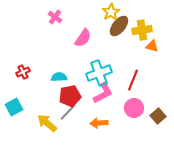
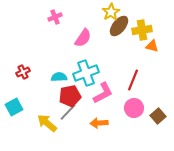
pink cross: rotated 32 degrees clockwise
cyan cross: moved 13 px left
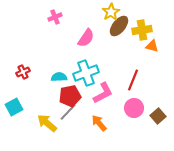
pink semicircle: moved 3 px right
orange arrow: rotated 54 degrees clockwise
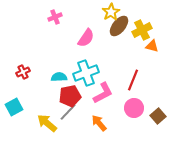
yellow cross: rotated 18 degrees counterclockwise
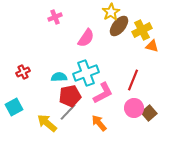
brown square: moved 9 px left, 3 px up
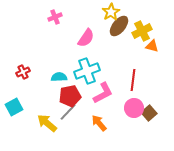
yellow cross: moved 1 px down
cyan cross: moved 1 px right, 2 px up
red line: rotated 15 degrees counterclockwise
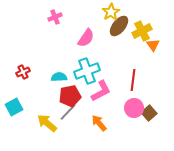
orange triangle: moved 1 px right, 1 px up; rotated 40 degrees clockwise
pink L-shape: moved 2 px left, 2 px up
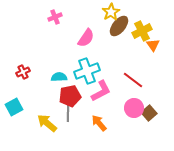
red line: rotated 60 degrees counterclockwise
gray line: rotated 42 degrees counterclockwise
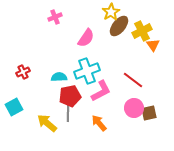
brown square: rotated 28 degrees clockwise
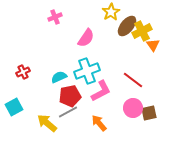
brown ellipse: moved 8 px right
cyan semicircle: rotated 21 degrees counterclockwise
pink circle: moved 1 px left
gray line: rotated 60 degrees clockwise
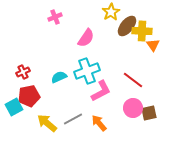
yellow cross: rotated 30 degrees clockwise
red pentagon: moved 41 px left
gray line: moved 5 px right, 7 px down
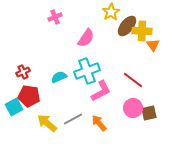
red pentagon: rotated 20 degrees clockwise
